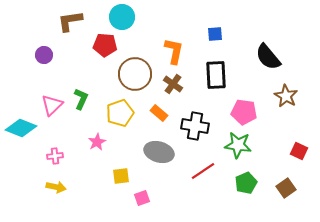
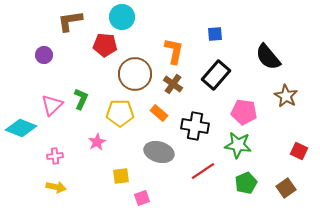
black rectangle: rotated 44 degrees clockwise
yellow pentagon: rotated 20 degrees clockwise
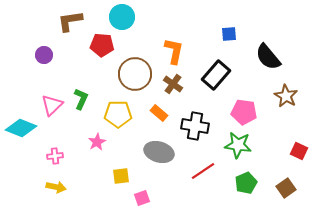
blue square: moved 14 px right
red pentagon: moved 3 px left
yellow pentagon: moved 2 px left, 1 px down
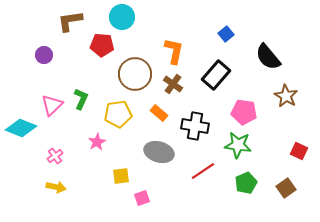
blue square: moved 3 px left; rotated 35 degrees counterclockwise
yellow pentagon: rotated 8 degrees counterclockwise
pink cross: rotated 28 degrees counterclockwise
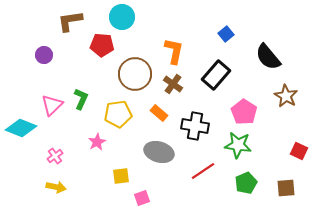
pink pentagon: rotated 25 degrees clockwise
brown square: rotated 30 degrees clockwise
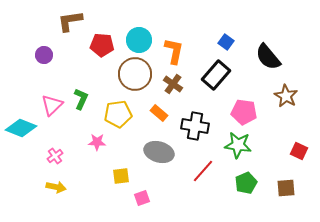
cyan circle: moved 17 px right, 23 px down
blue square: moved 8 px down; rotated 14 degrees counterclockwise
pink pentagon: rotated 25 degrees counterclockwise
pink star: rotated 30 degrees clockwise
red line: rotated 15 degrees counterclockwise
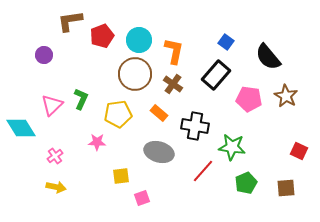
red pentagon: moved 9 px up; rotated 25 degrees counterclockwise
pink pentagon: moved 5 px right, 13 px up
cyan diamond: rotated 36 degrees clockwise
green star: moved 6 px left, 2 px down
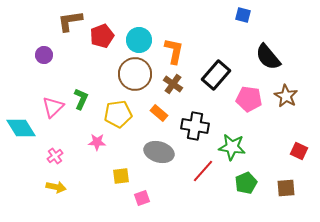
blue square: moved 17 px right, 27 px up; rotated 21 degrees counterclockwise
pink triangle: moved 1 px right, 2 px down
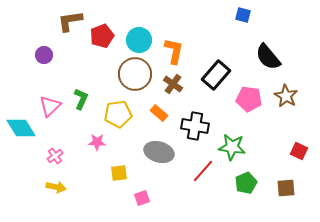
pink triangle: moved 3 px left, 1 px up
yellow square: moved 2 px left, 3 px up
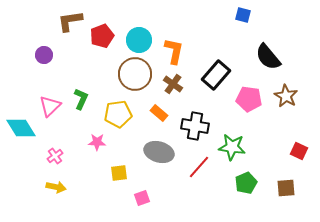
red line: moved 4 px left, 4 px up
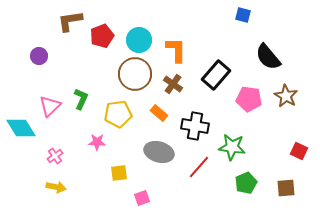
orange L-shape: moved 2 px right, 1 px up; rotated 12 degrees counterclockwise
purple circle: moved 5 px left, 1 px down
